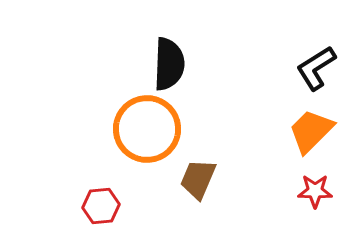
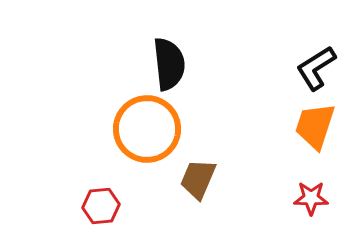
black semicircle: rotated 8 degrees counterclockwise
orange trapezoid: moved 4 px right, 5 px up; rotated 27 degrees counterclockwise
red star: moved 4 px left, 7 px down
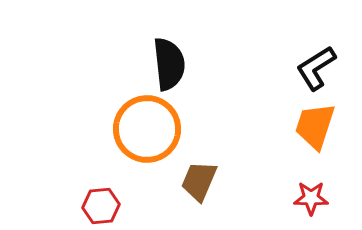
brown trapezoid: moved 1 px right, 2 px down
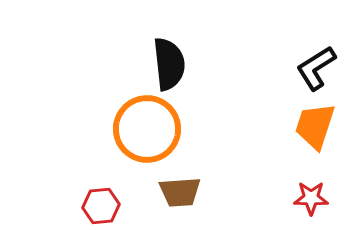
brown trapezoid: moved 19 px left, 11 px down; rotated 117 degrees counterclockwise
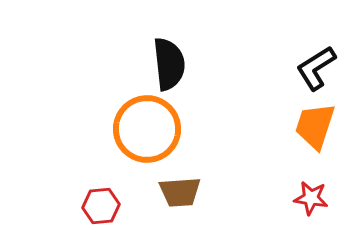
red star: rotated 8 degrees clockwise
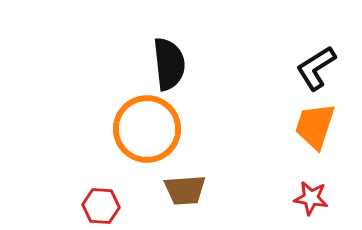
brown trapezoid: moved 5 px right, 2 px up
red hexagon: rotated 9 degrees clockwise
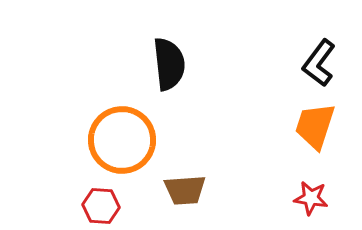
black L-shape: moved 3 px right, 5 px up; rotated 21 degrees counterclockwise
orange circle: moved 25 px left, 11 px down
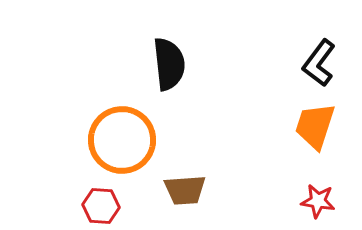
red star: moved 7 px right, 3 px down
